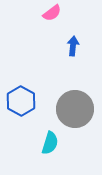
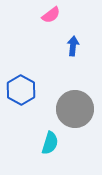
pink semicircle: moved 1 px left, 2 px down
blue hexagon: moved 11 px up
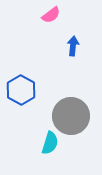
gray circle: moved 4 px left, 7 px down
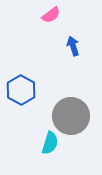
blue arrow: rotated 24 degrees counterclockwise
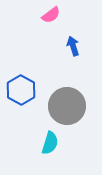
gray circle: moved 4 px left, 10 px up
